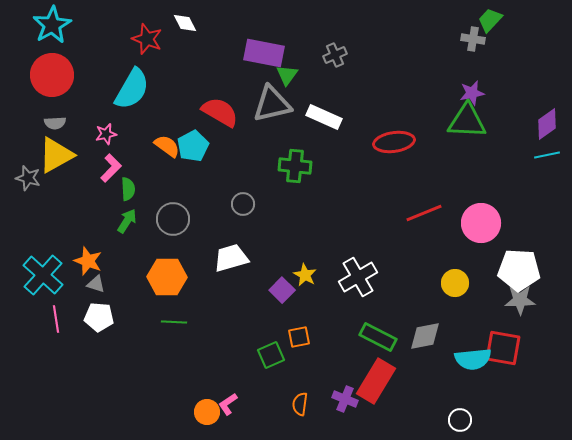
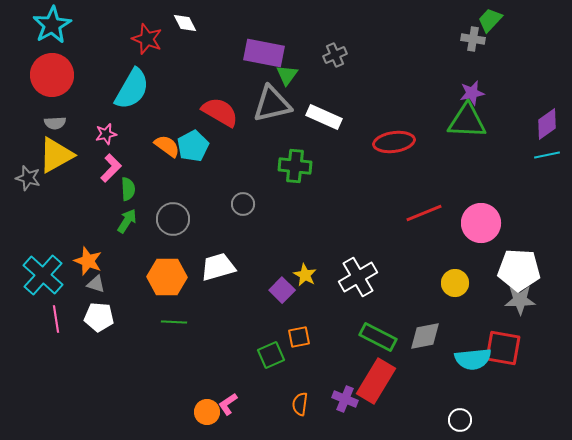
white trapezoid at (231, 258): moved 13 px left, 9 px down
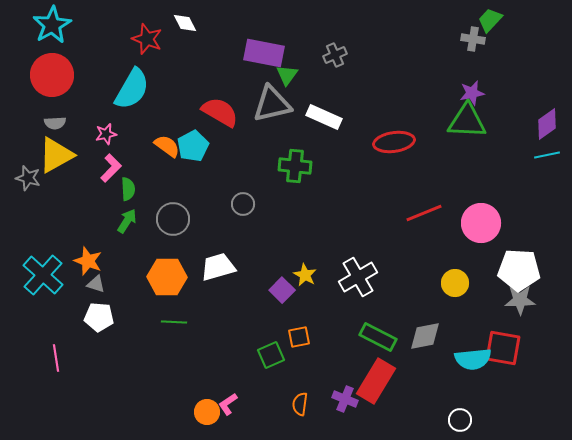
pink line at (56, 319): moved 39 px down
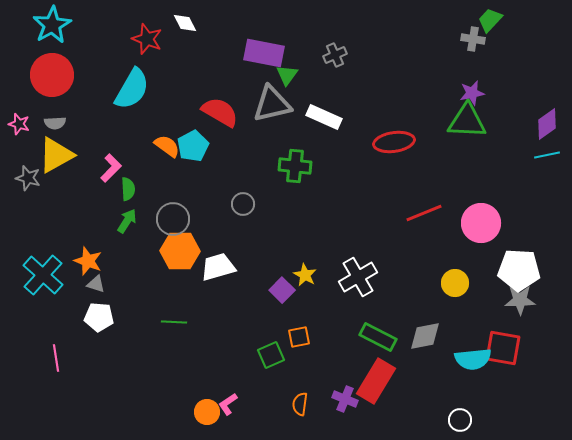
pink star at (106, 134): moved 87 px left, 10 px up; rotated 30 degrees clockwise
orange hexagon at (167, 277): moved 13 px right, 26 px up
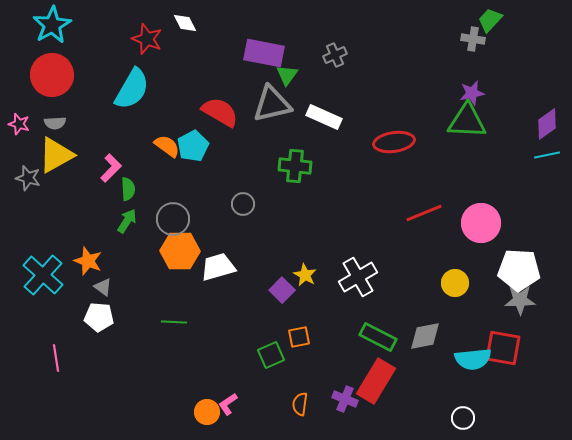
gray triangle at (96, 284): moved 7 px right, 3 px down; rotated 18 degrees clockwise
white circle at (460, 420): moved 3 px right, 2 px up
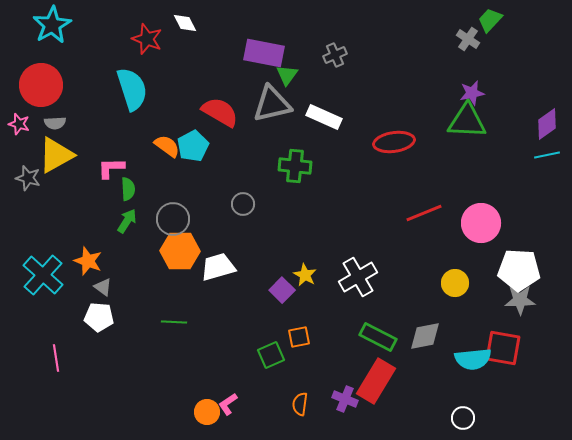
gray cross at (473, 39): moved 5 px left; rotated 25 degrees clockwise
red circle at (52, 75): moved 11 px left, 10 px down
cyan semicircle at (132, 89): rotated 48 degrees counterclockwise
pink L-shape at (111, 168): rotated 136 degrees counterclockwise
